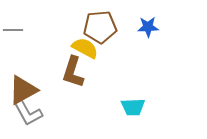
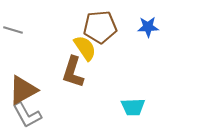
gray line: rotated 18 degrees clockwise
yellow semicircle: rotated 28 degrees clockwise
gray L-shape: moved 1 px left, 2 px down
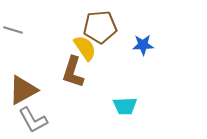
blue star: moved 5 px left, 18 px down
cyan trapezoid: moved 8 px left, 1 px up
gray L-shape: moved 6 px right, 5 px down
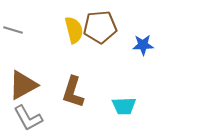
yellow semicircle: moved 11 px left, 18 px up; rotated 20 degrees clockwise
brown L-shape: moved 20 px down
brown triangle: moved 5 px up
cyan trapezoid: moved 1 px left
gray L-shape: moved 5 px left, 2 px up
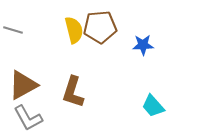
cyan trapezoid: moved 29 px right; rotated 50 degrees clockwise
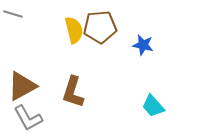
gray line: moved 16 px up
blue star: rotated 15 degrees clockwise
brown triangle: moved 1 px left, 1 px down
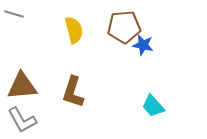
gray line: moved 1 px right
brown pentagon: moved 24 px right
brown triangle: rotated 24 degrees clockwise
gray L-shape: moved 6 px left, 2 px down
